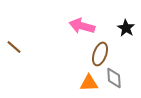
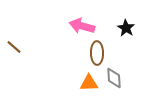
brown ellipse: moved 3 px left, 1 px up; rotated 20 degrees counterclockwise
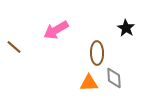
pink arrow: moved 26 px left, 4 px down; rotated 45 degrees counterclockwise
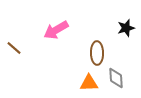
black star: rotated 24 degrees clockwise
brown line: moved 1 px down
gray diamond: moved 2 px right
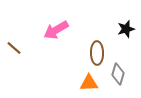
black star: moved 1 px down
gray diamond: moved 2 px right, 4 px up; rotated 20 degrees clockwise
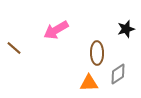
gray diamond: rotated 40 degrees clockwise
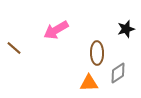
gray diamond: moved 1 px up
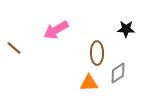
black star: rotated 18 degrees clockwise
